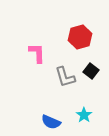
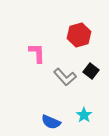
red hexagon: moved 1 px left, 2 px up
gray L-shape: rotated 25 degrees counterclockwise
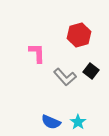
cyan star: moved 6 px left, 7 px down
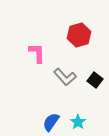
black square: moved 4 px right, 9 px down
blue semicircle: rotated 102 degrees clockwise
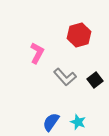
pink L-shape: rotated 30 degrees clockwise
black square: rotated 14 degrees clockwise
cyan star: rotated 14 degrees counterclockwise
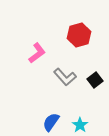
pink L-shape: rotated 25 degrees clockwise
cyan star: moved 2 px right, 3 px down; rotated 14 degrees clockwise
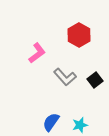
red hexagon: rotated 15 degrees counterclockwise
cyan star: rotated 21 degrees clockwise
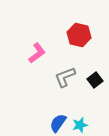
red hexagon: rotated 15 degrees counterclockwise
gray L-shape: rotated 110 degrees clockwise
blue semicircle: moved 7 px right, 1 px down
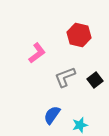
blue semicircle: moved 6 px left, 8 px up
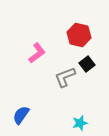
black square: moved 8 px left, 16 px up
blue semicircle: moved 31 px left
cyan star: moved 2 px up
